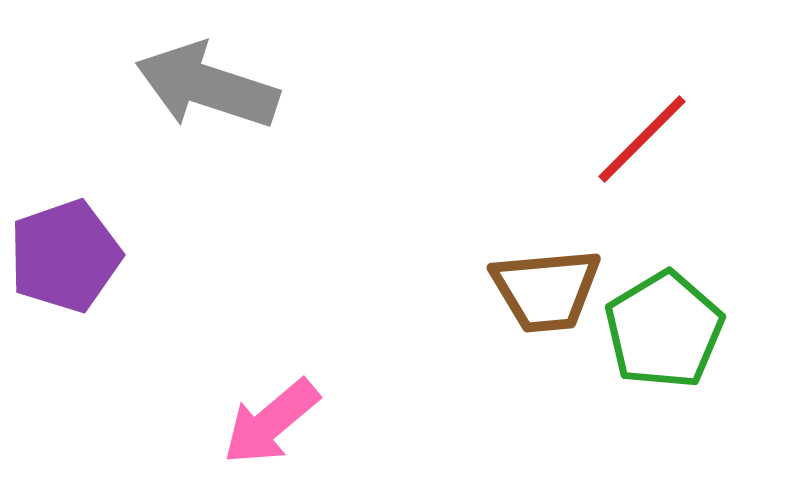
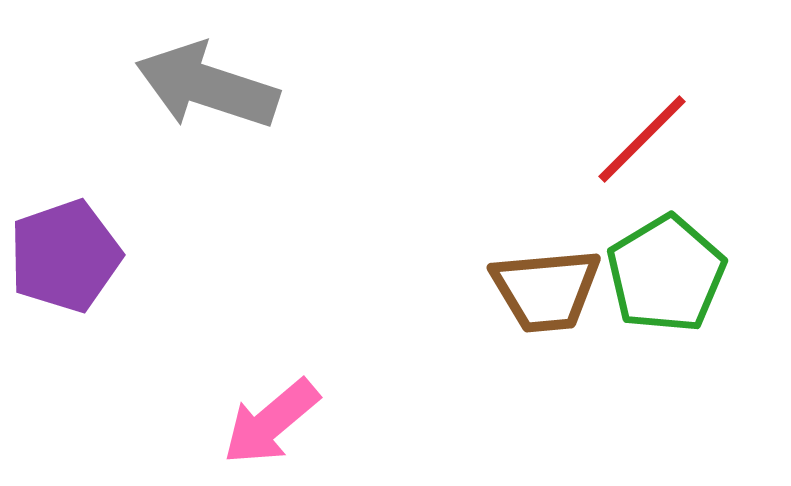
green pentagon: moved 2 px right, 56 px up
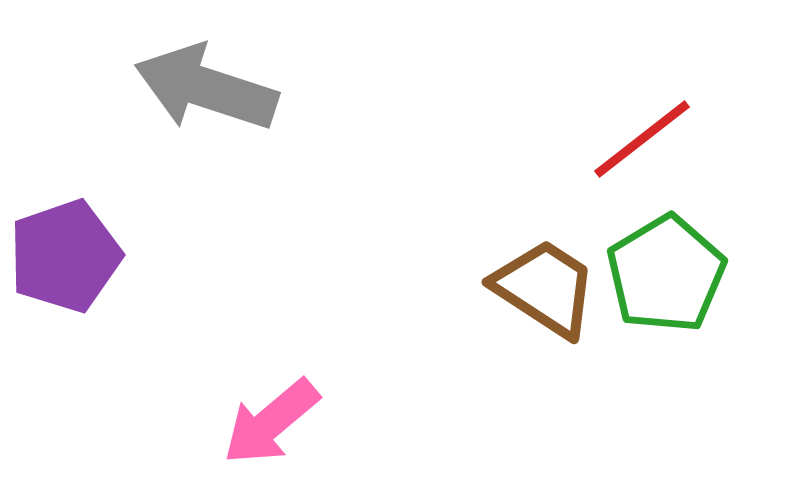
gray arrow: moved 1 px left, 2 px down
red line: rotated 7 degrees clockwise
brown trapezoid: moved 1 px left, 2 px up; rotated 142 degrees counterclockwise
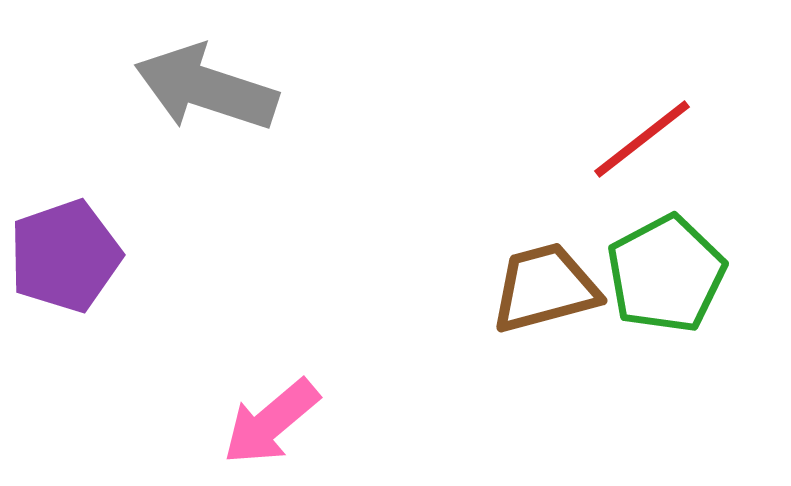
green pentagon: rotated 3 degrees clockwise
brown trapezoid: rotated 48 degrees counterclockwise
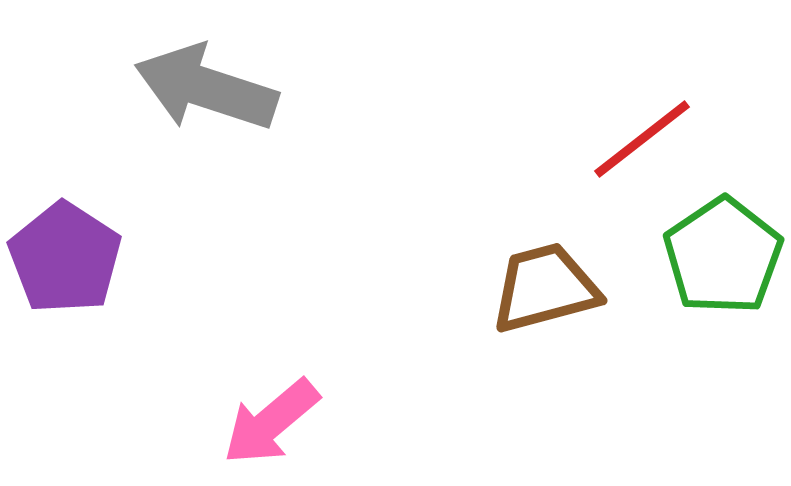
purple pentagon: moved 2 px down; rotated 20 degrees counterclockwise
green pentagon: moved 57 px right, 18 px up; rotated 6 degrees counterclockwise
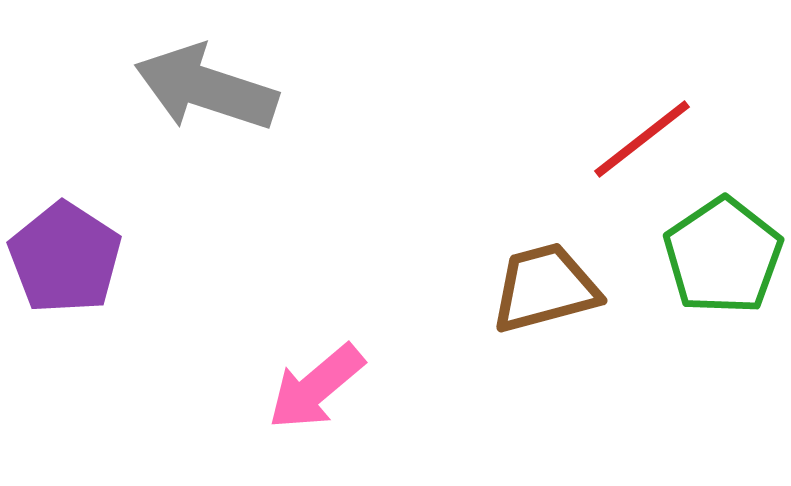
pink arrow: moved 45 px right, 35 px up
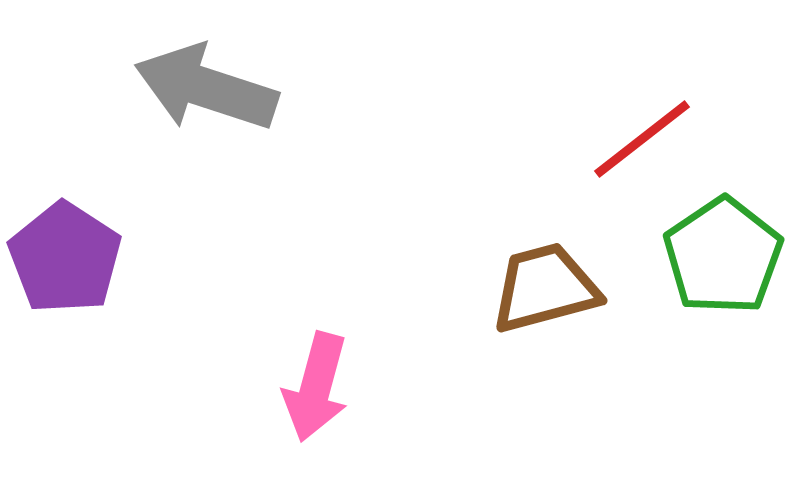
pink arrow: rotated 35 degrees counterclockwise
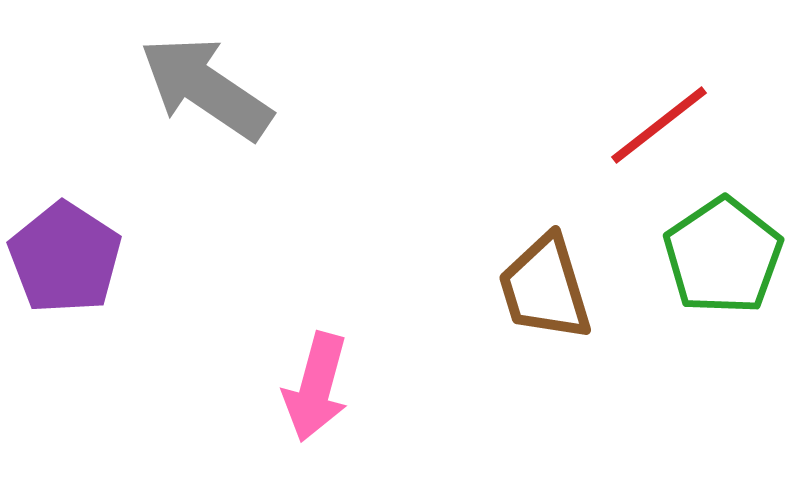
gray arrow: rotated 16 degrees clockwise
red line: moved 17 px right, 14 px up
brown trapezoid: rotated 92 degrees counterclockwise
